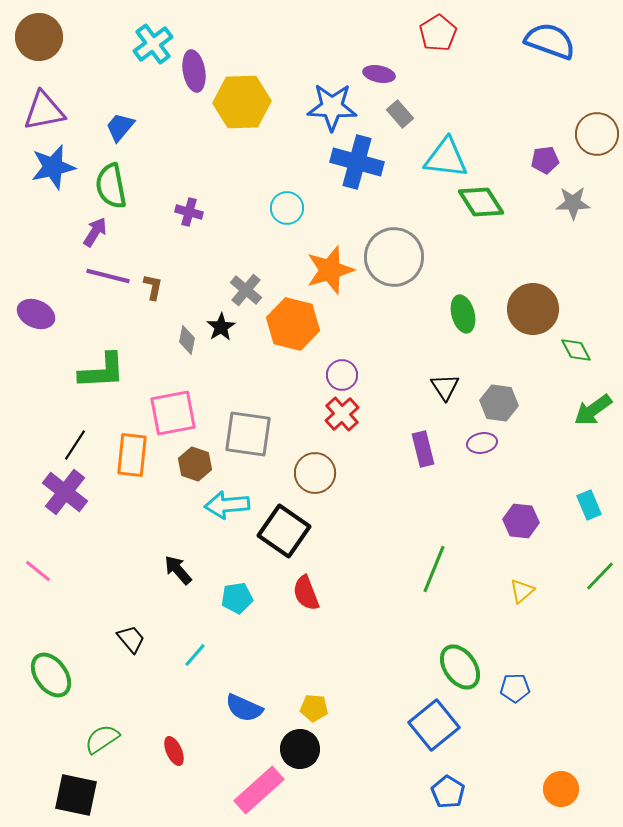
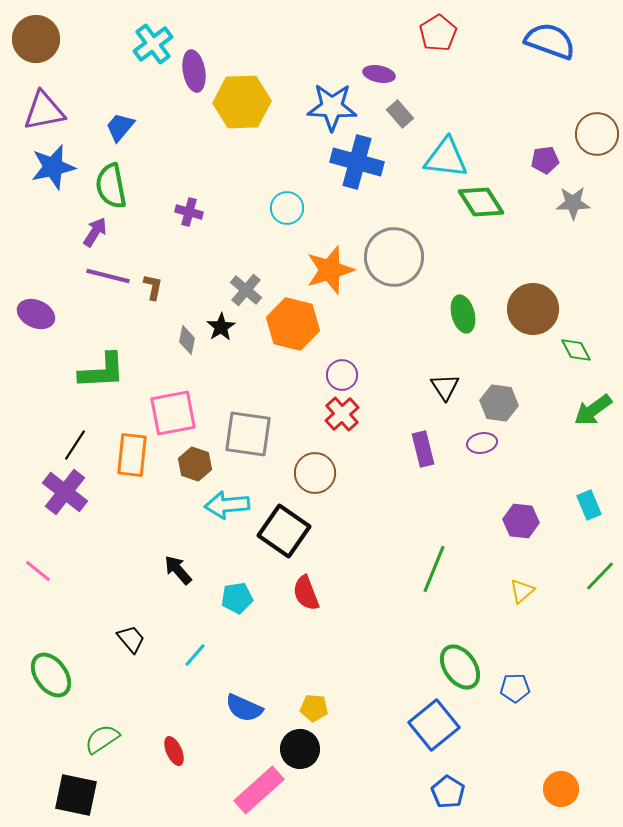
brown circle at (39, 37): moved 3 px left, 2 px down
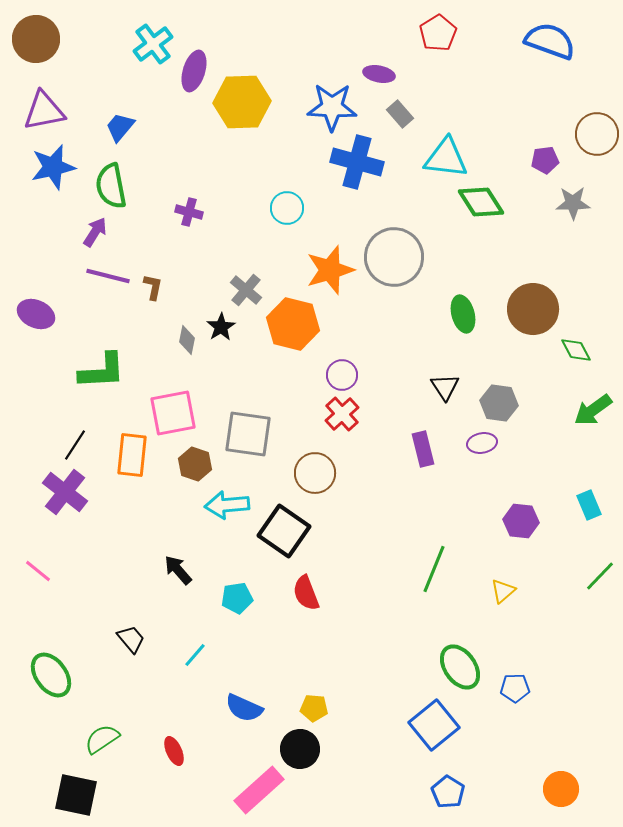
purple ellipse at (194, 71): rotated 27 degrees clockwise
yellow triangle at (522, 591): moved 19 px left
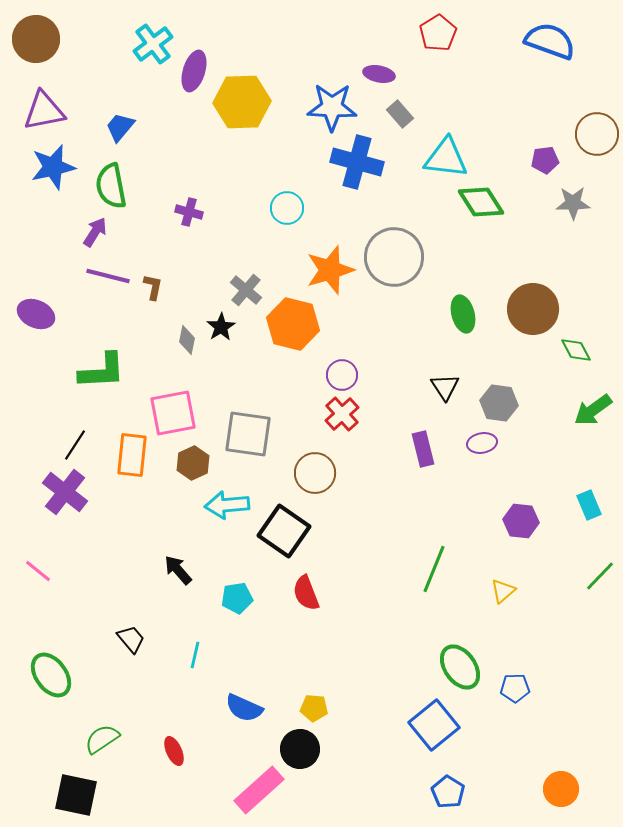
brown hexagon at (195, 464): moved 2 px left, 1 px up; rotated 16 degrees clockwise
cyan line at (195, 655): rotated 28 degrees counterclockwise
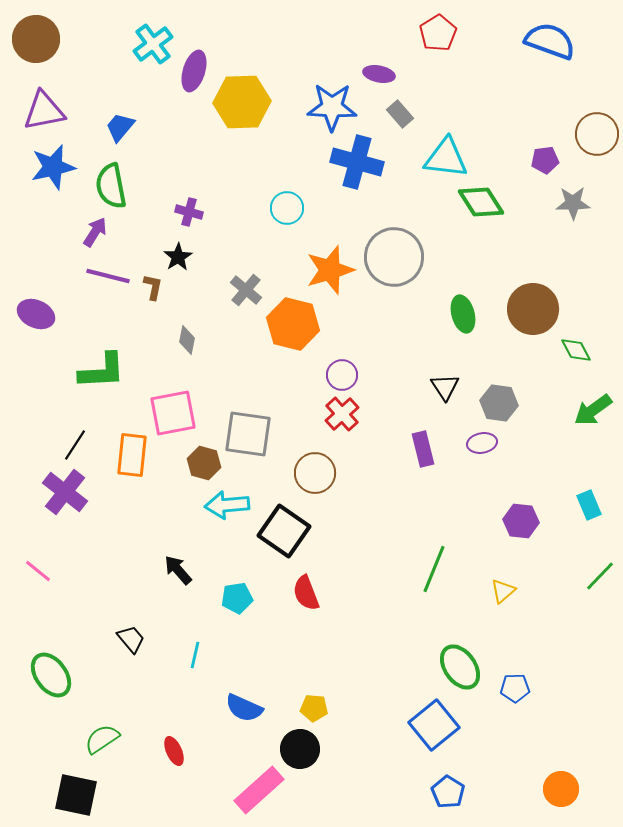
black star at (221, 327): moved 43 px left, 70 px up
brown hexagon at (193, 463): moved 11 px right; rotated 20 degrees counterclockwise
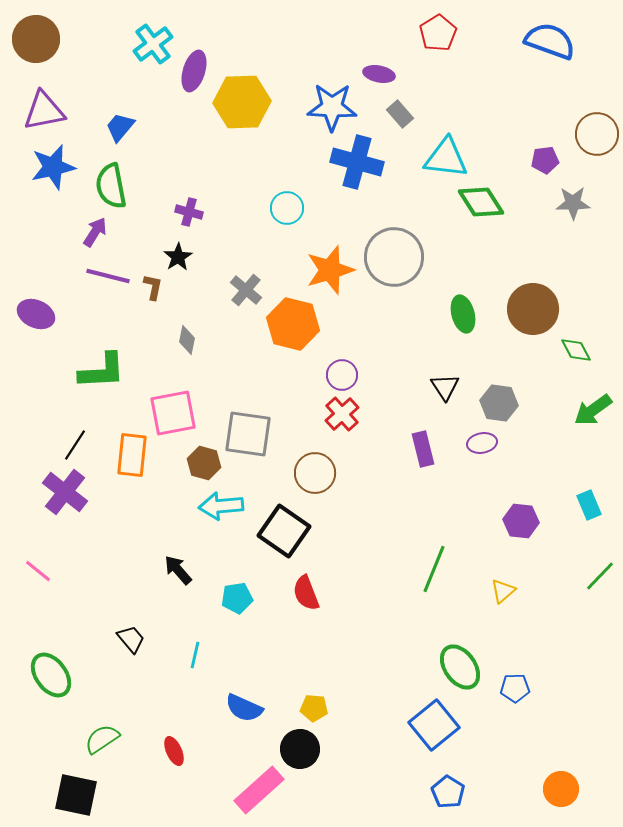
cyan arrow at (227, 505): moved 6 px left, 1 px down
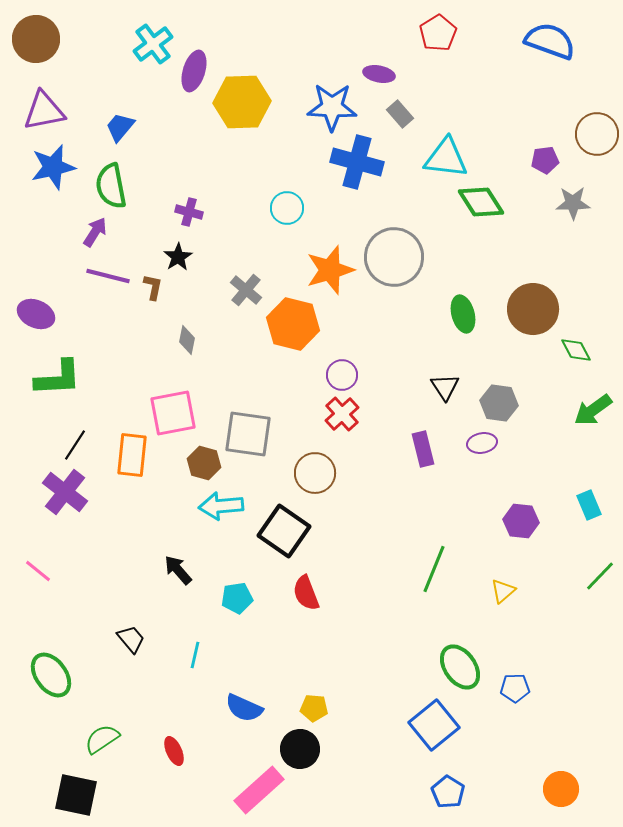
green L-shape at (102, 371): moved 44 px left, 7 px down
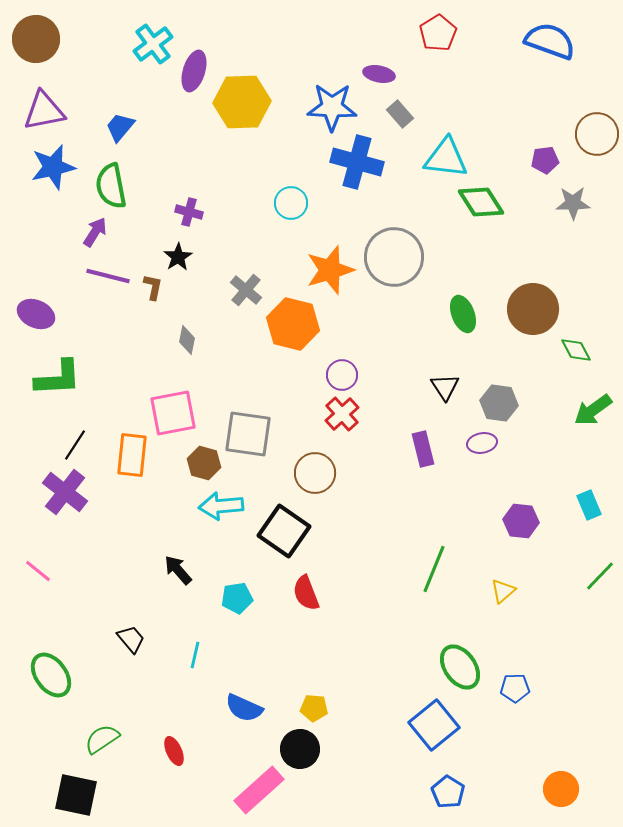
cyan circle at (287, 208): moved 4 px right, 5 px up
green ellipse at (463, 314): rotated 6 degrees counterclockwise
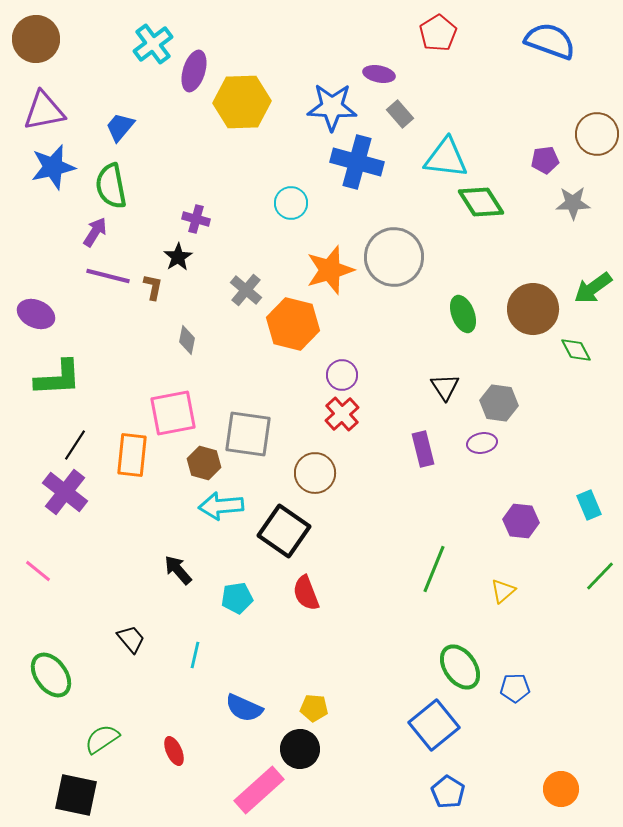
purple cross at (189, 212): moved 7 px right, 7 px down
green arrow at (593, 410): moved 122 px up
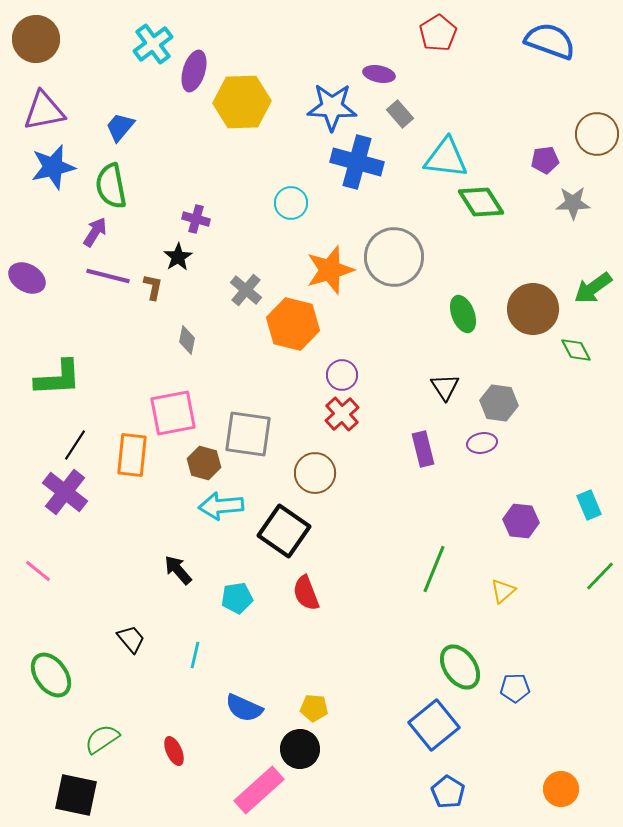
purple ellipse at (36, 314): moved 9 px left, 36 px up; rotated 6 degrees clockwise
